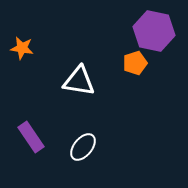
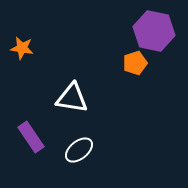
white triangle: moved 7 px left, 17 px down
white ellipse: moved 4 px left, 3 px down; rotated 12 degrees clockwise
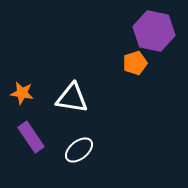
orange star: moved 45 px down
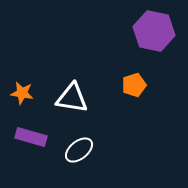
orange pentagon: moved 1 px left, 22 px down
purple rectangle: rotated 40 degrees counterclockwise
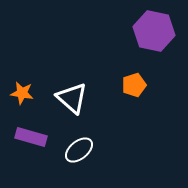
white triangle: rotated 32 degrees clockwise
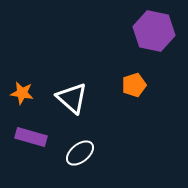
white ellipse: moved 1 px right, 3 px down
